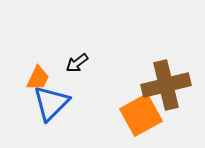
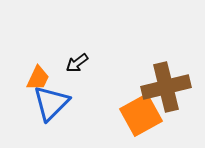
brown cross: moved 2 px down
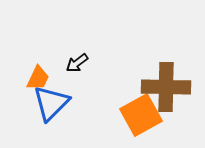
brown cross: rotated 15 degrees clockwise
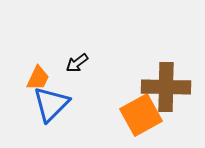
blue triangle: moved 1 px down
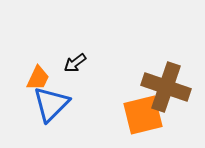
black arrow: moved 2 px left
brown cross: rotated 18 degrees clockwise
orange square: moved 2 px right; rotated 15 degrees clockwise
